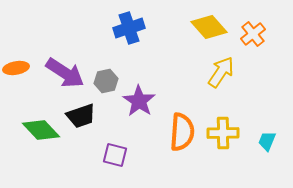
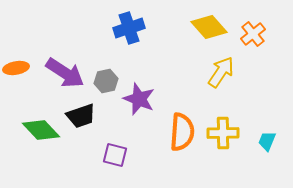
purple star: moved 2 px up; rotated 12 degrees counterclockwise
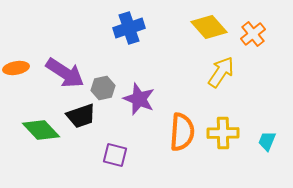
gray hexagon: moved 3 px left, 7 px down
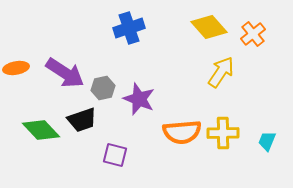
black trapezoid: moved 1 px right, 4 px down
orange semicircle: rotated 81 degrees clockwise
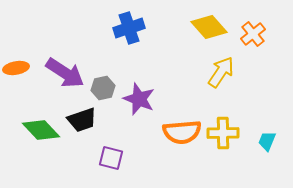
purple square: moved 4 px left, 3 px down
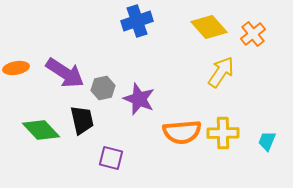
blue cross: moved 8 px right, 7 px up
black trapezoid: rotated 84 degrees counterclockwise
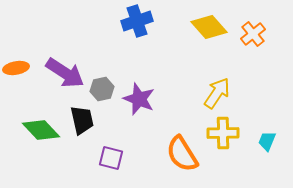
yellow arrow: moved 4 px left, 21 px down
gray hexagon: moved 1 px left, 1 px down
orange semicircle: moved 22 px down; rotated 63 degrees clockwise
